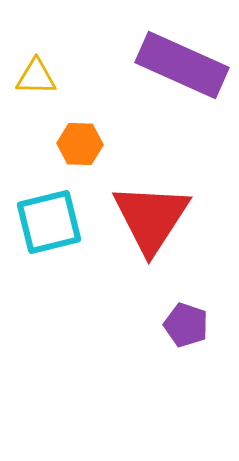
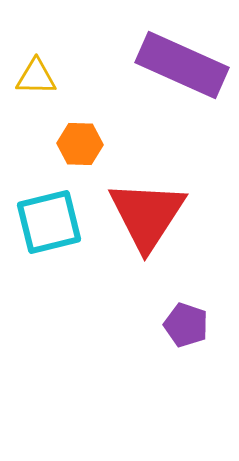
red triangle: moved 4 px left, 3 px up
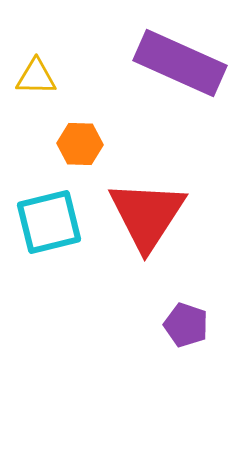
purple rectangle: moved 2 px left, 2 px up
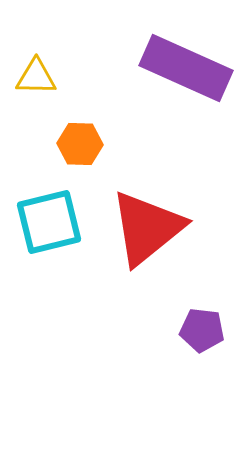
purple rectangle: moved 6 px right, 5 px down
red triangle: moved 13 px down; rotated 18 degrees clockwise
purple pentagon: moved 16 px right, 5 px down; rotated 12 degrees counterclockwise
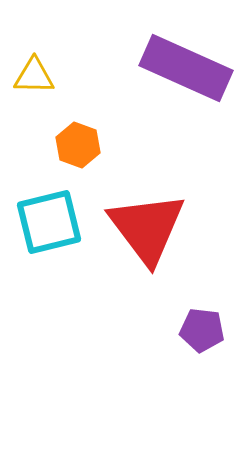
yellow triangle: moved 2 px left, 1 px up
orange hexagon: moved 2 px left, 1 px down; rotated 18 degrees clockwise
red triangle: rotated 28 degrees counterclockwise
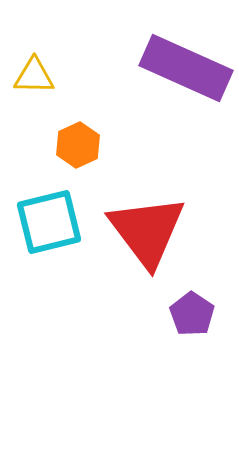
orange hexagon: rotated 15 degrees clockwise
red triangle: moved 3 px down
purple pentagon: moved 10 px left, 16 px up; rotated 27 degrees clockwise
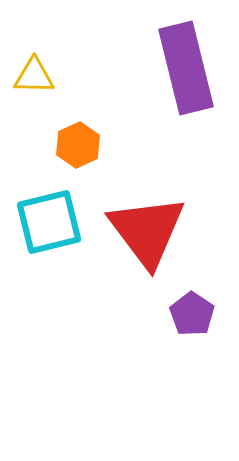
purple rectangle: rotated 52 degrees clockwise
